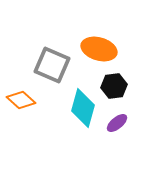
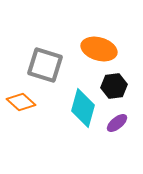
gray square: moved 7 px left; rotated 6 degrees counterclockwise
orange diamond: moved 2 px down
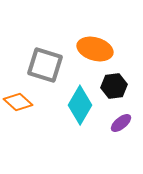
orange ellipse: moved 4 px left
orange diamond: moved 3 px left
cyan diamond: moved 3 px left, 3 px up; rotated 15 degrees clockwise
purple ellipse: moved 4 px right
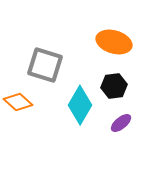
orange ellipse: moved 19 px right, 7 px up
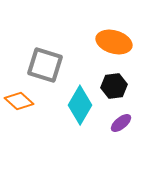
orange diamond: moved 1 px right, 1 px up
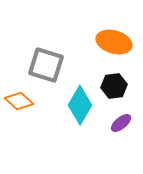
gray square: moved 1 px right
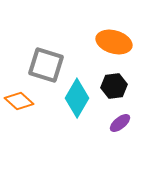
cyan diamond: moved 3 px left, 7 px up
purple ellipse: moved 1 px left
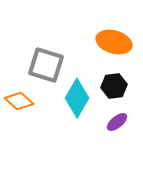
purple ellipse: moved 3 px left, 1 px up
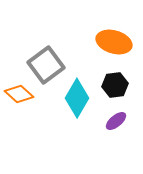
gray square: rotated 36 degrees clockwise
black hexagon: moved 1 px right, 1 px up
orange diamond: moved 7 px up
purple ellipse: moved 1 px left, 1 px up
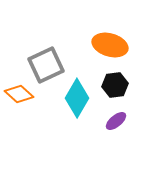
orange ellipse: moved 4 px left, 3 px down
gray square: rotated 12 degrees clockwise
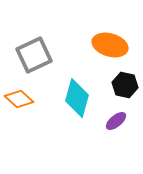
gray square: moved 12 px left, 10 px up
black hexagon: moved 10 px right; rotated 20 degrees clockwise
orange diamond: moved 5 px down
cyan diamond: rotated 15 degrees counterclockwise
